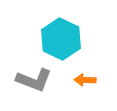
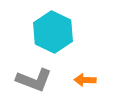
cyan hexagon: moved 8 px left, 7 px up
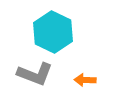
gray L-shape: moved 1 px right, 6 px up
